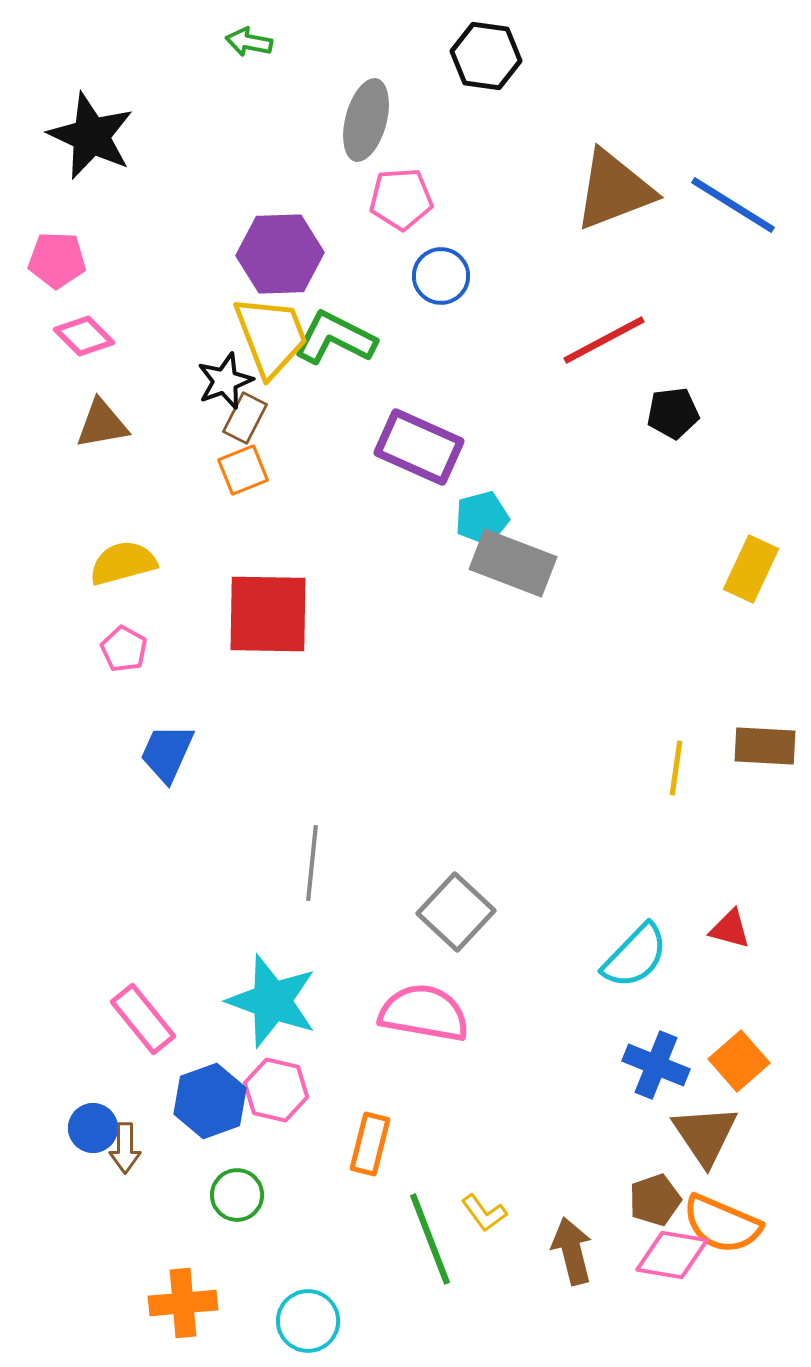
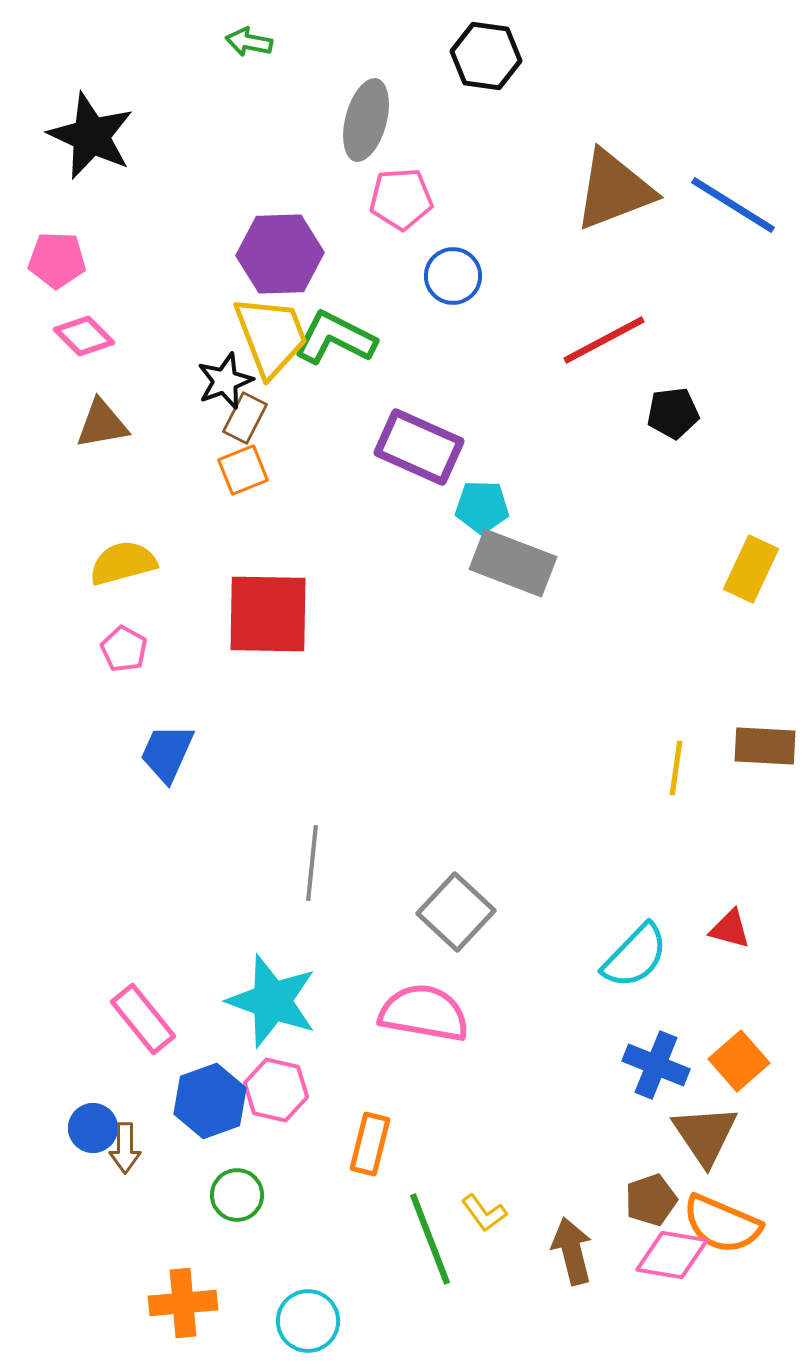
blue circle at (441, 276): moved 12 px right
cyan pentagon at (482, 518): moved 11 px up; rotated 16 degrees clockwise
brown pentagon at (655, 1200): moved 4 px left
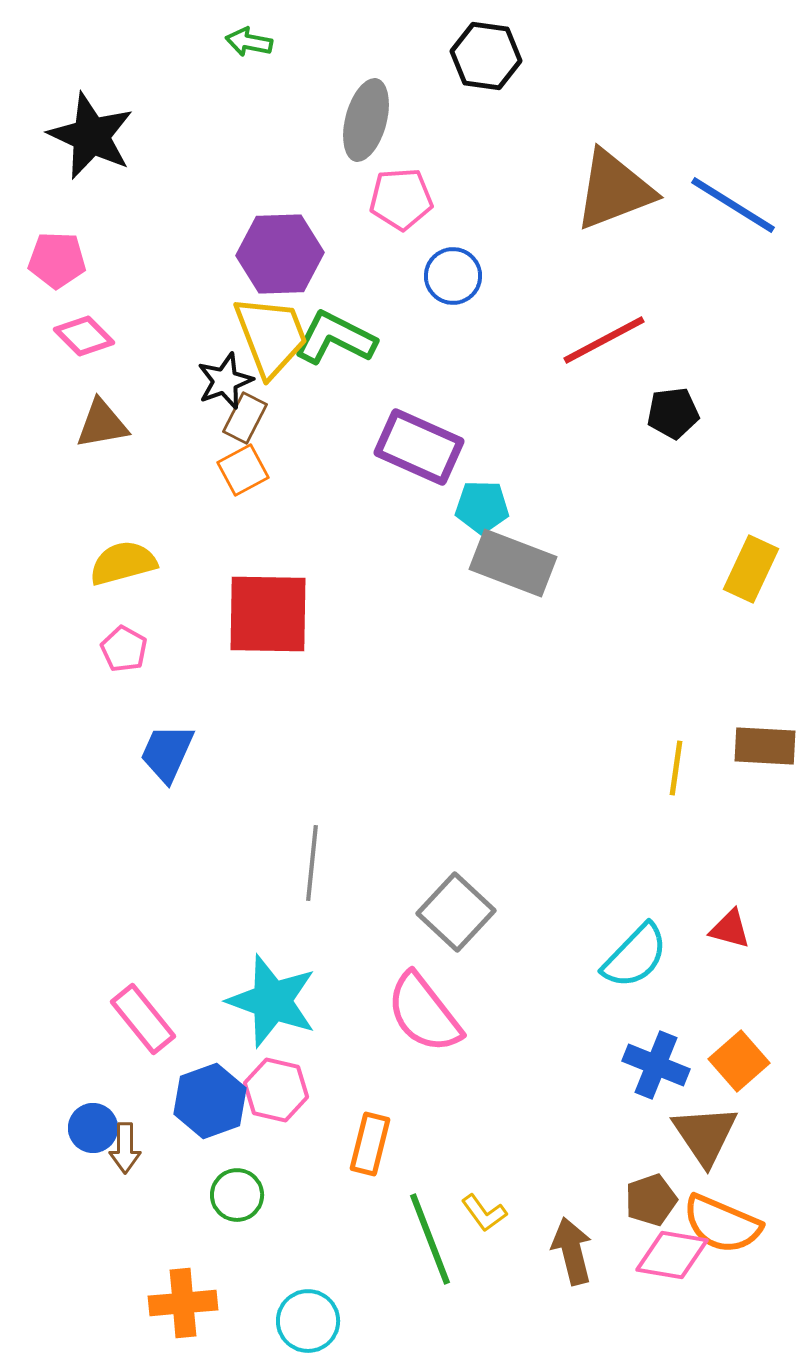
orange square at (243, 470): rotated 6 degrees counterclockwise
pink semicircle at (424, 1013): rotated 138 degrees counterclockwise
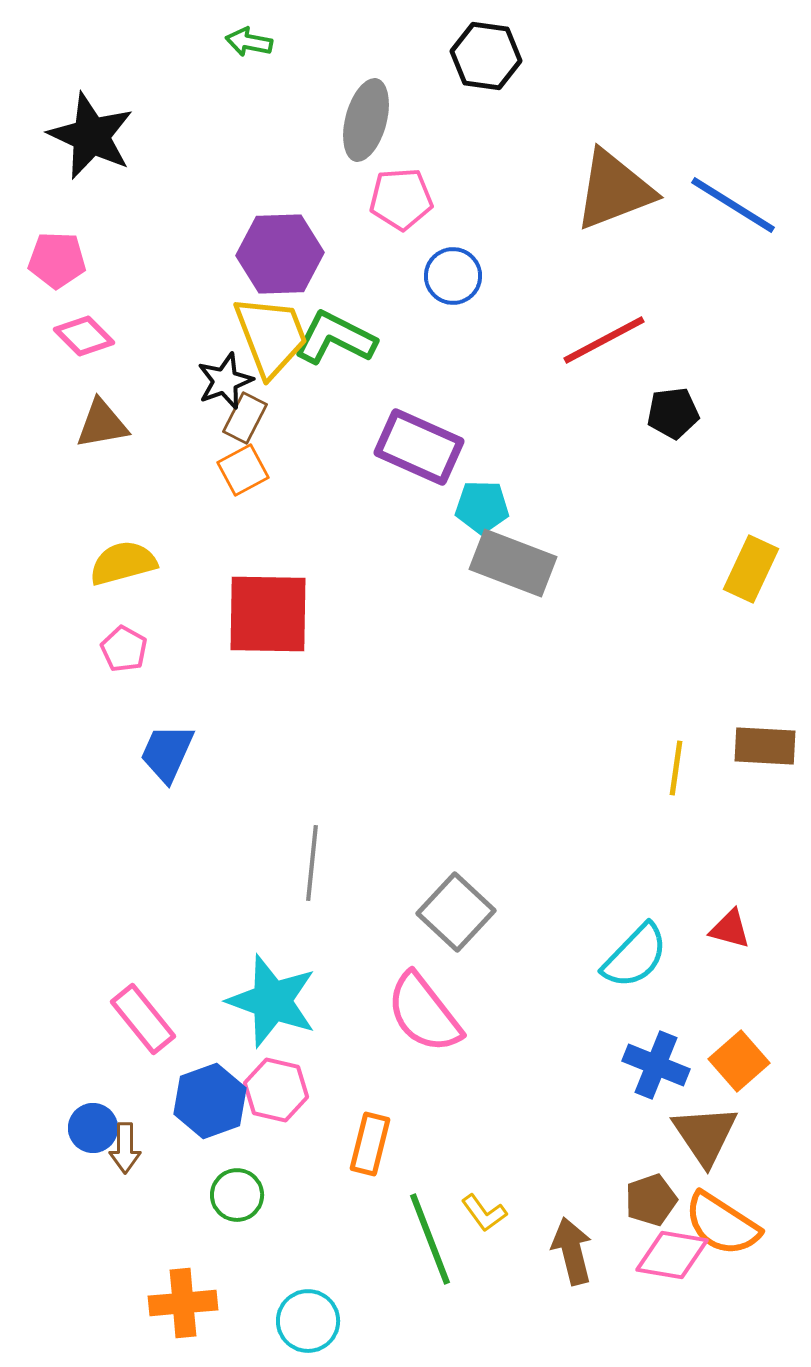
orange semicircle at (722, 1224): rotated 10 degrees clockwise
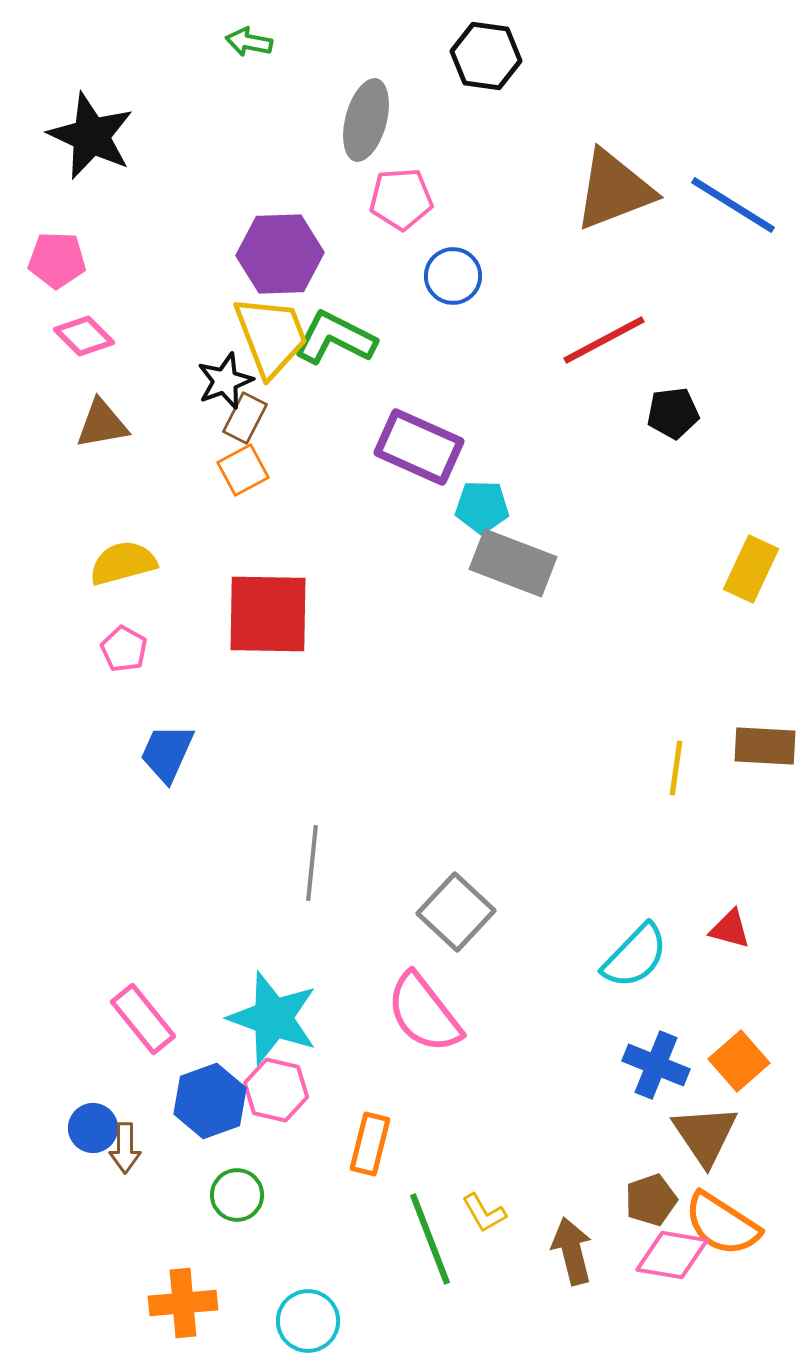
cyan star at (272, 1001): moved 1 px right, 17 px down
yellow L-shape at (484, 1213): rotated 6 degrees clockwise
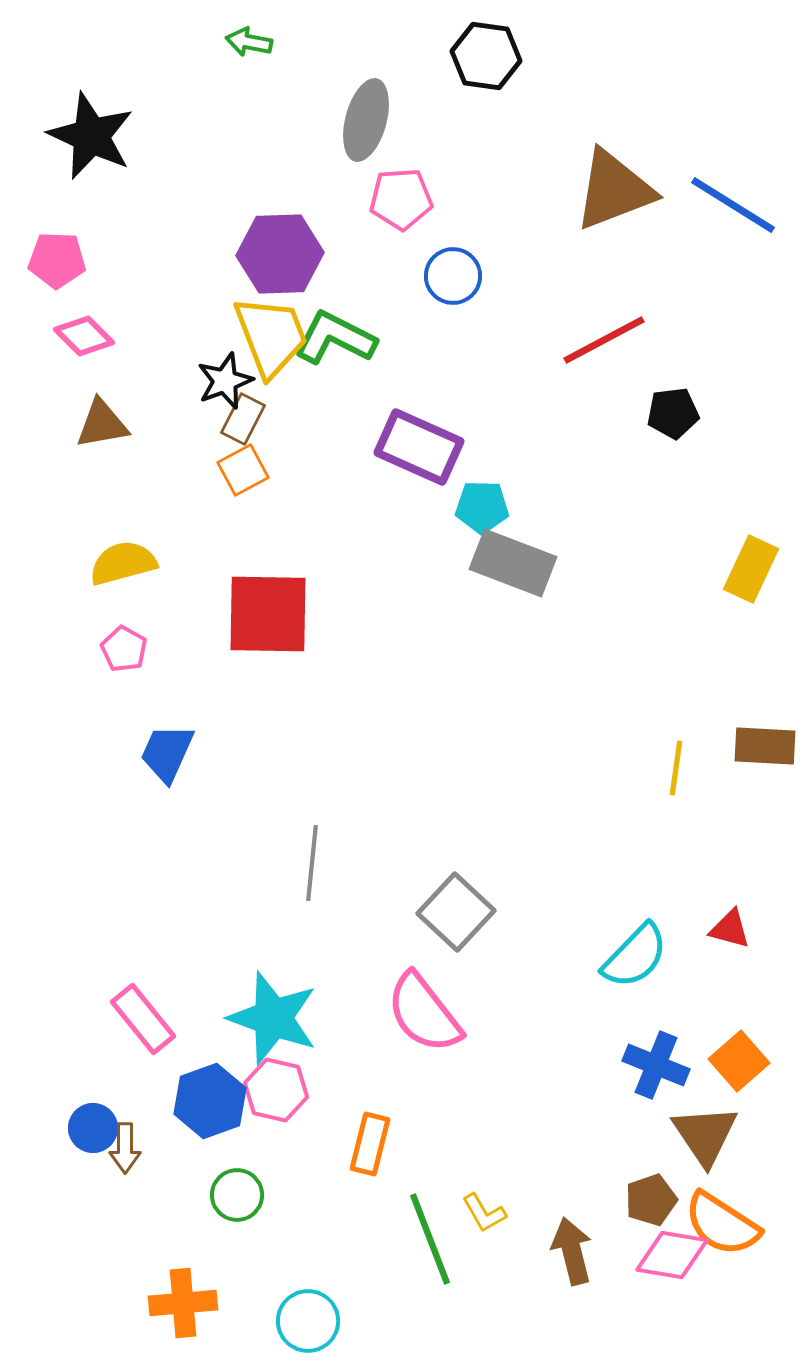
brown rectangle at (245, 418): moved 2 px left, 1 px down
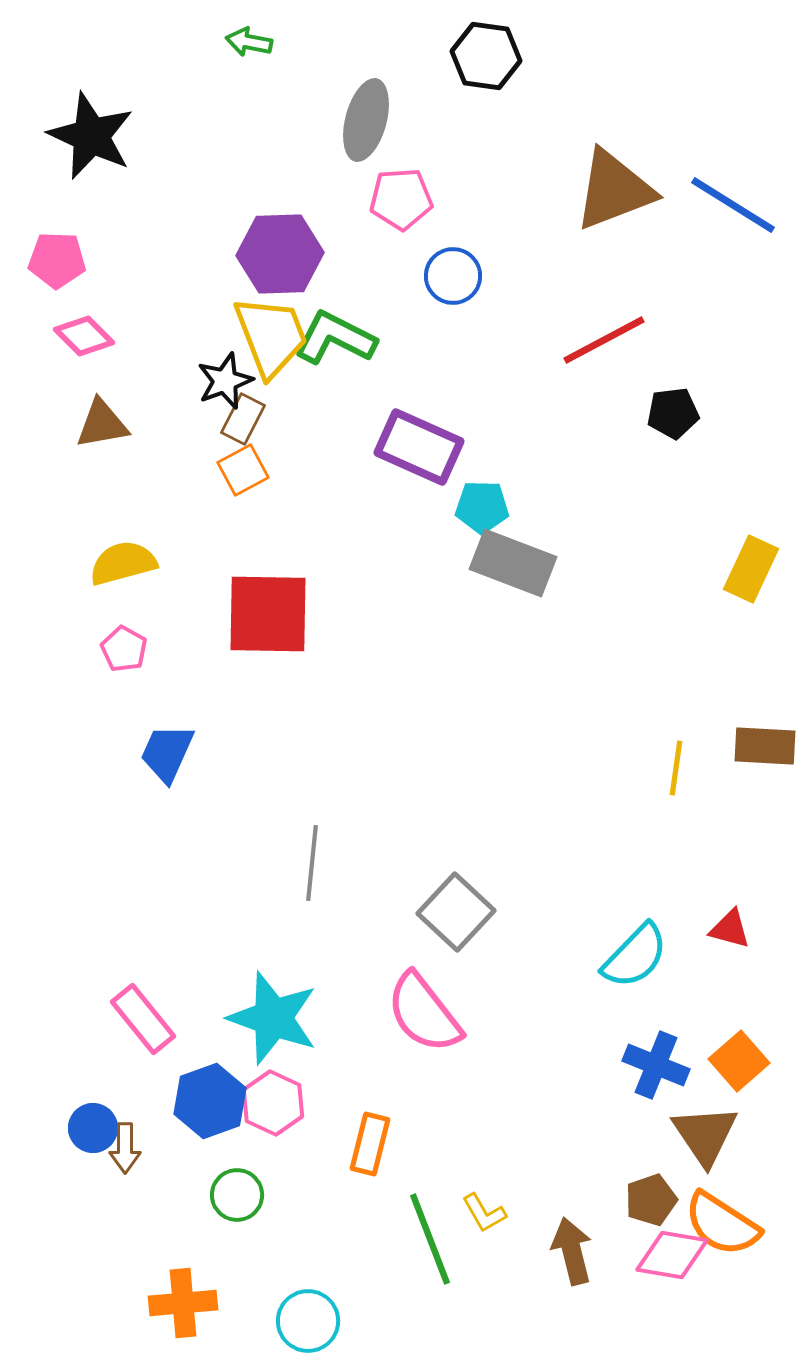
pink hexagon at (276, 1090): moved 3 px left, 13 px down; rotated 12 degrees clockwise
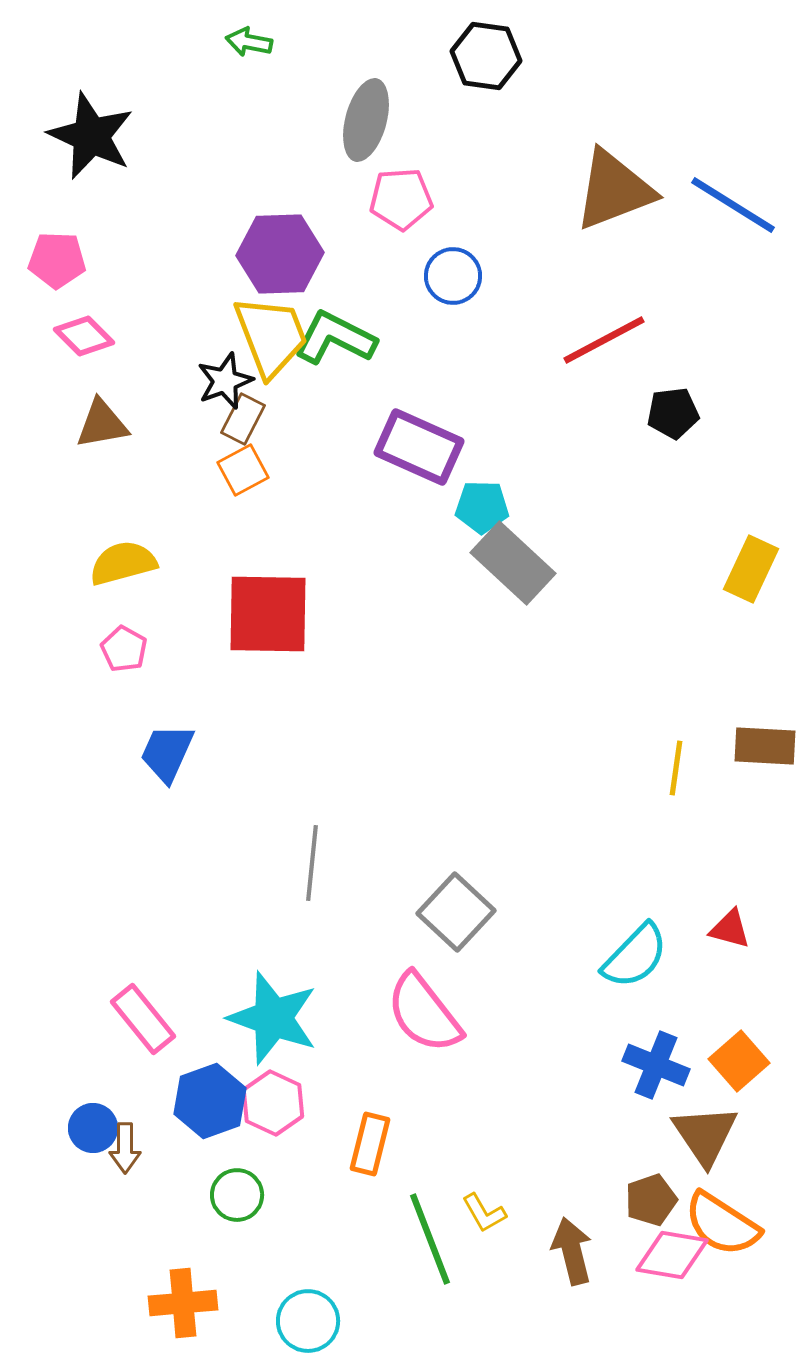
gray rectangle at (513, 563): rotated 22 degrees clockwise
